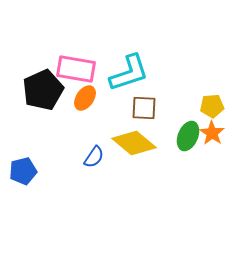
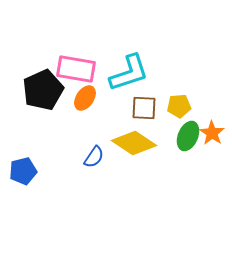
yellow pentagon: moved 33 px left
yellow diamond: rotated 6 degrees counterclockwise
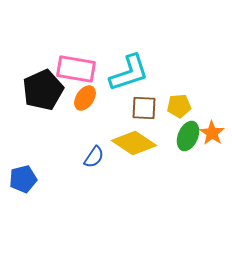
blue pentagon: moved 8 px down
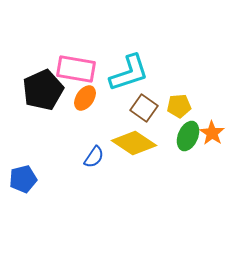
brown square: rotated 32 degrees clockwise
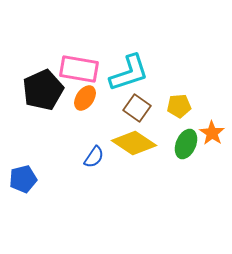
pink rectangle: moved 3 px right
brown square: moved 7 px left
green ellipse: moved 2 px left, 8 px down
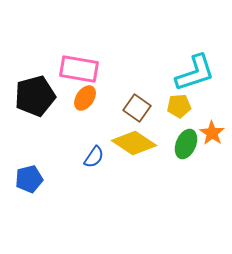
cyan L-shape: moved 66 px right
black pentagon: moved 8 px left, 6 px down; rotated 9 degrees clockwise
blue pentagon: moved 6 px right
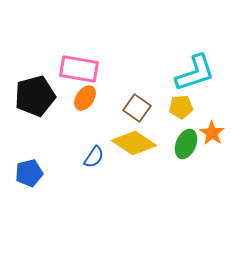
yellow pentagon: moved 2 px right, 1 px down
blue pentagon: moved 6 px up
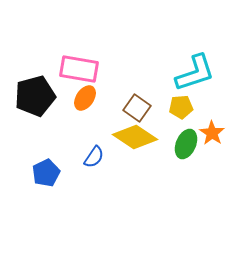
yellow diamond: moved 1 px right, 6 px up
blue pentagon: moved 17 px right; rotated 12 degrees counterclockwise
